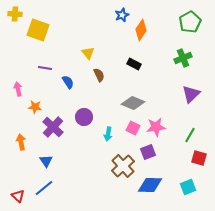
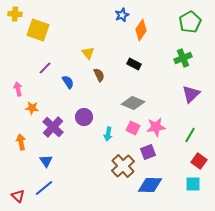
purple line: rotated 56 degrees counterclockwise
orange star: moved 3 px left, 1 px down
red square: moved 3 px down; rotated 21 degrees clockwise
cyan square: moved 5 px right, 3 px up; rotated 21 degrees clockwise
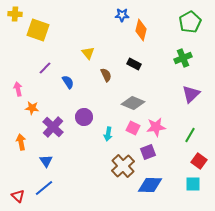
blue star: rotated 24 degrees clockwise
orange diamond: rotated 20 degrees counterclockwise
brown semicircle: moved 7 px right
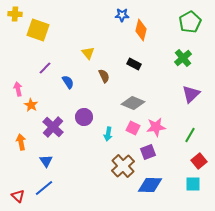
green cross: rotated 18 degrees counterclockwise
brown semicircle: moved 2 px left, 1 px down
orange star: moved 1 px left, 3 px up; rotated 24 degrees clockwise
red square: rotated 14 degrees clockwise
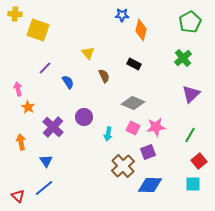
orange star: moved 3 px left, 2 px down
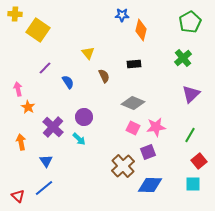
yellow square: rotated 15 degrees clockwise
black rectangle: rotated 32 degrees counterclockwise
cyan arrow: moved 29 px left, 5 px down; rotated 56 degrees counterclockwise
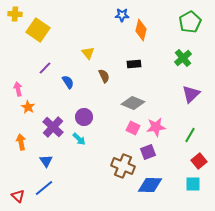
brown cross: rotated 25 degrees counterclockwise
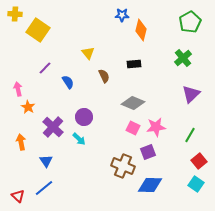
cyan square: moved 3 px right; rotated 35 degrees clockwise
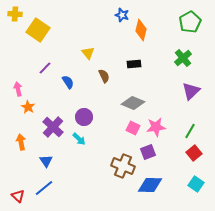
blue star: rotated 16 degrees clockwise
purple triangle: moved 3 px up
green line: moved 4 px up
red square: moved 5 px left, 8 px up
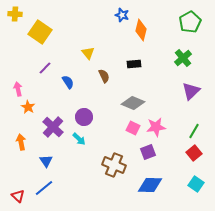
yellow square: moved 2 px right, 2 px down
green line: moved 4 px right
brown cross: moved 9 px left, 1 px up
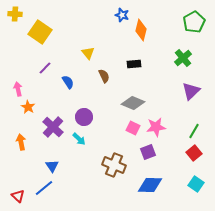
green pentagon: moved 4 px right
blue triangle: moved 6 px right, 5 px down
